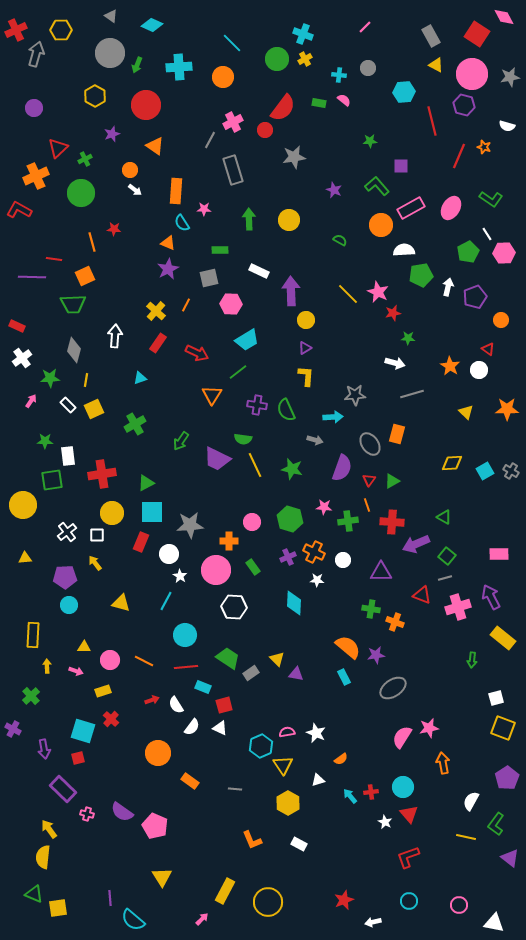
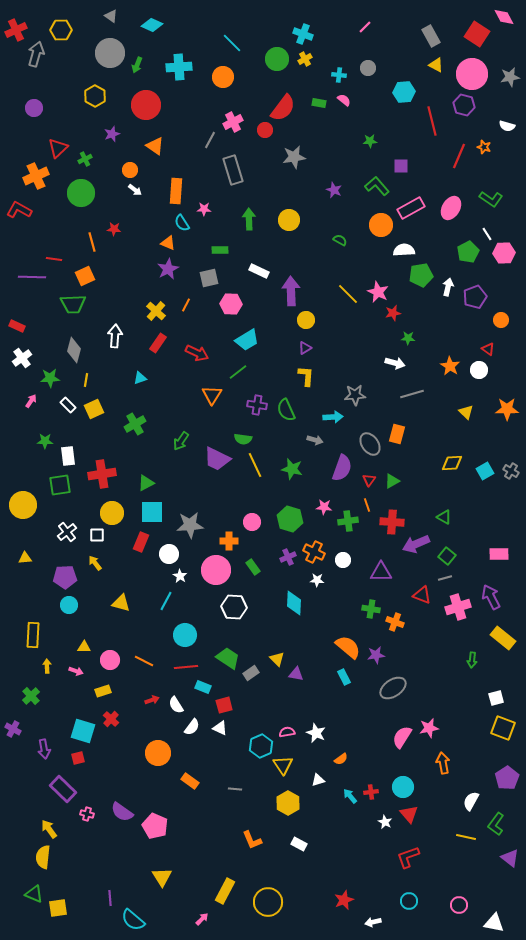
green square at (52, 480): moved 8 px right, 5 px down
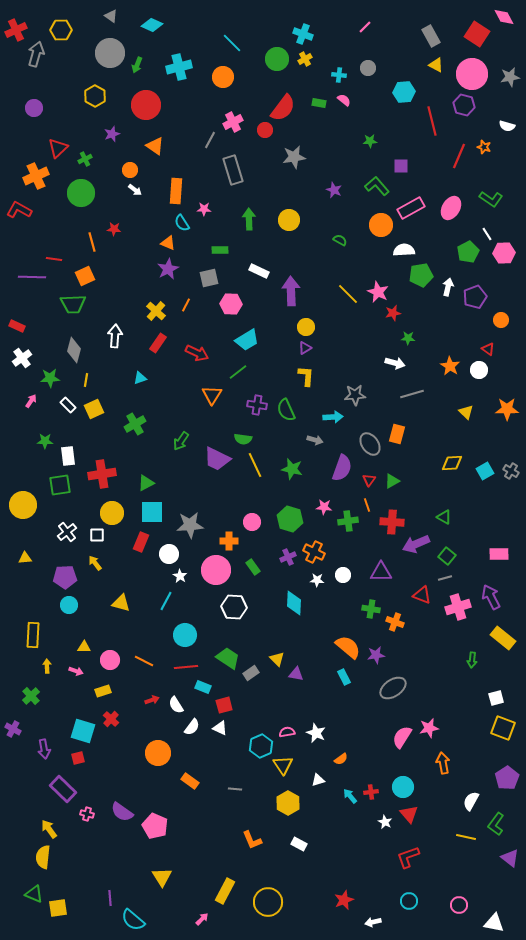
cyan cross at (179, 67): rotated 10 degrees counterclockwise
yellow circle at (306, 320): moved 7 px down
white circle at (343, 560): moved 15 px down
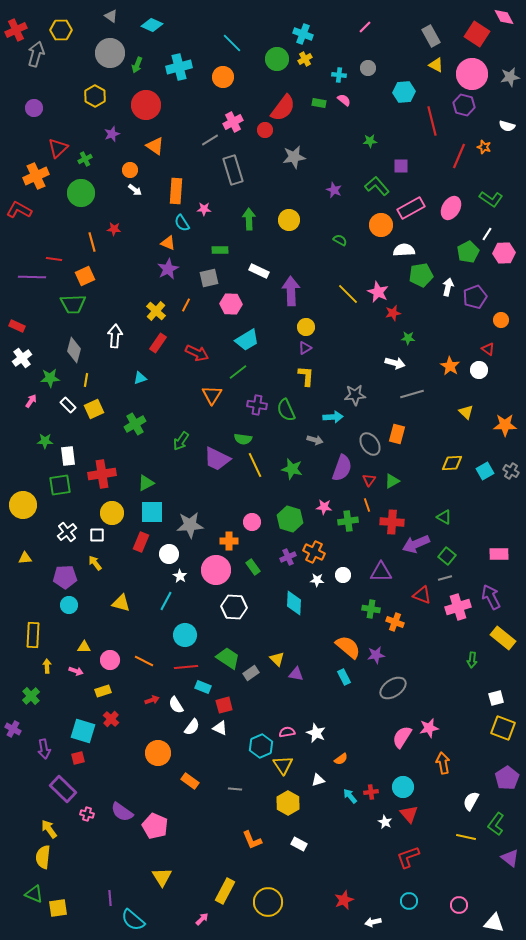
gray line at (210, 140): rotated 30 degrees clockwise
white line at (487, 234): rotated 64 degrees clockwise
orange star at (507, 409): moved 2 px left, 16 px down
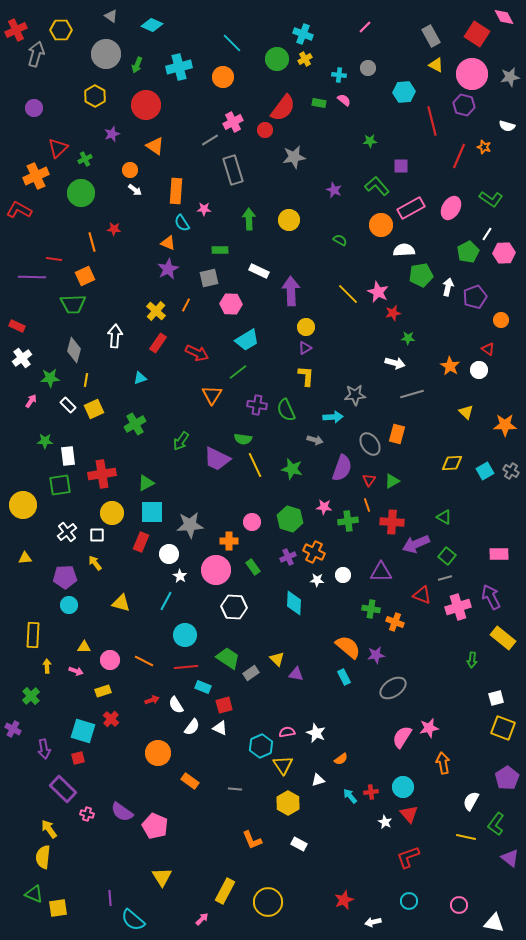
gray circle at (110, 53): moved 4 px left, 1 px down
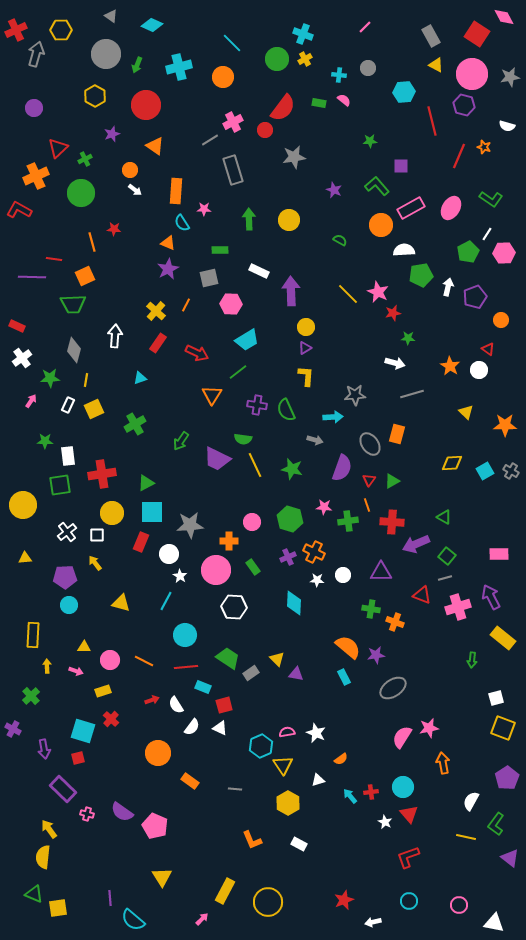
white rectangle at (68, 405): rotated 70 degrees clockwise
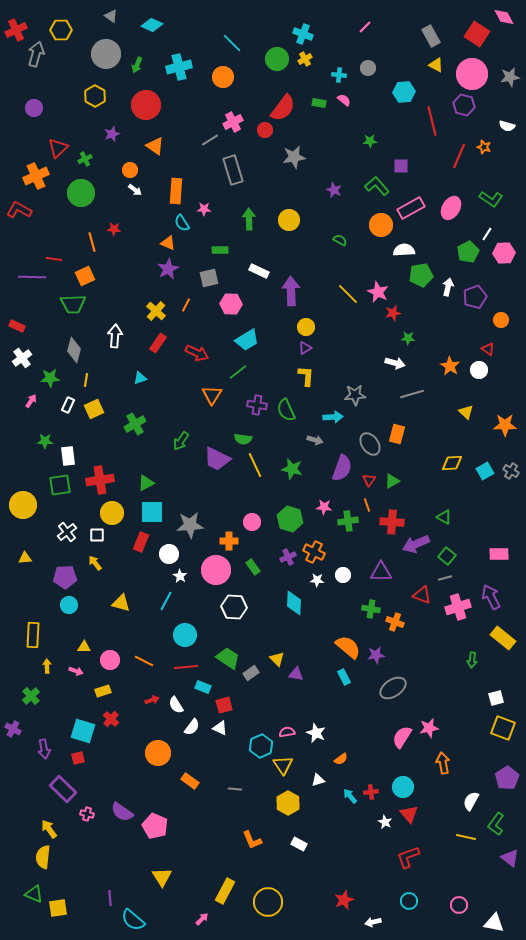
red cross at (102, 474): moved 2 px left, 6 px down
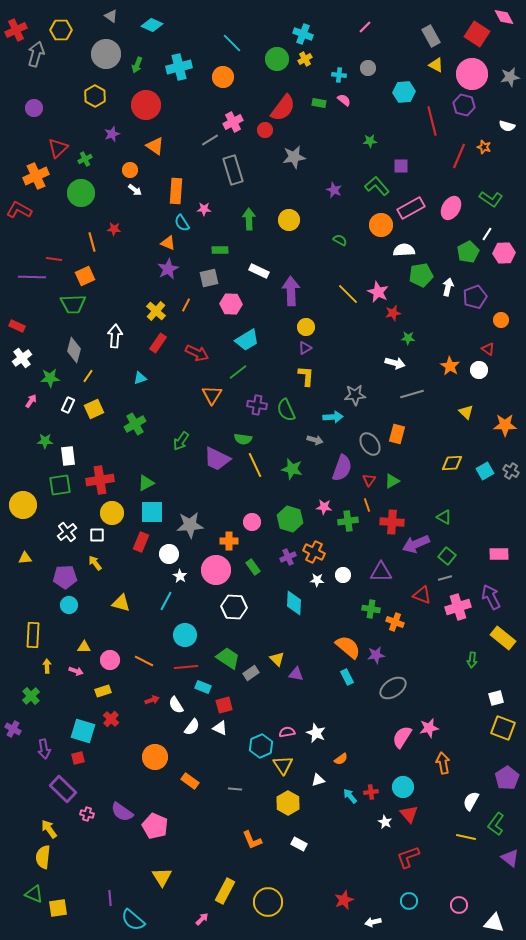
yellow line at (86, 380): moved 2 px right, 4 px up; rotated 24 degrees clockwise
cyan rectangle at (344, 677): moved 3 px right
orange circle at (158, 753): moved 3 px left, 4 px down
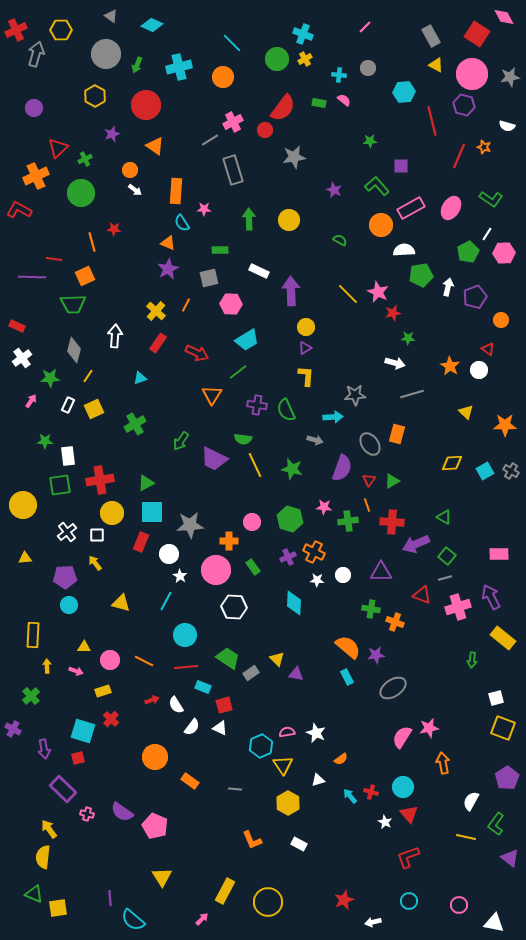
purple trapezoid at (217, 459): moved 3 px left
red cross at (371, 792): rotated 24 degrees clockwise
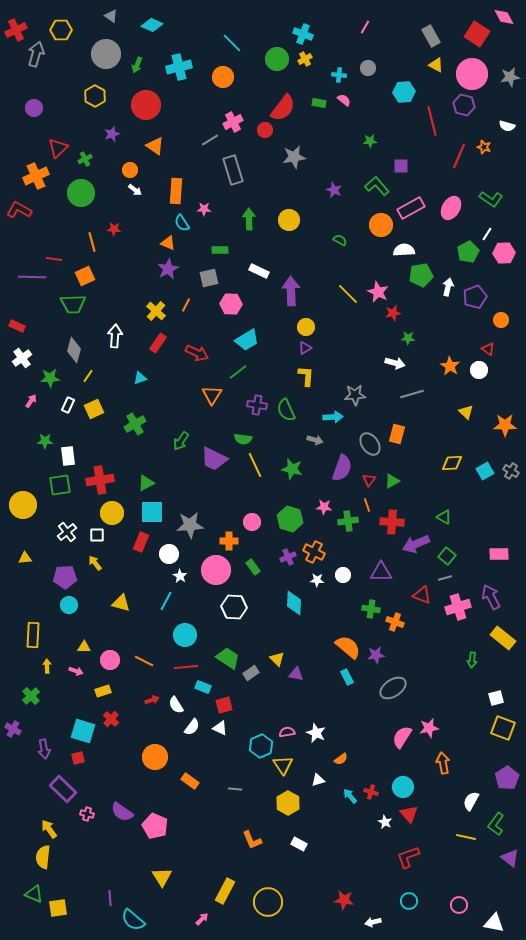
pink line at (365, 27): rotated 16 degrees counterclockwise
red star at (344, 900): rotated 30 degrees clockwise
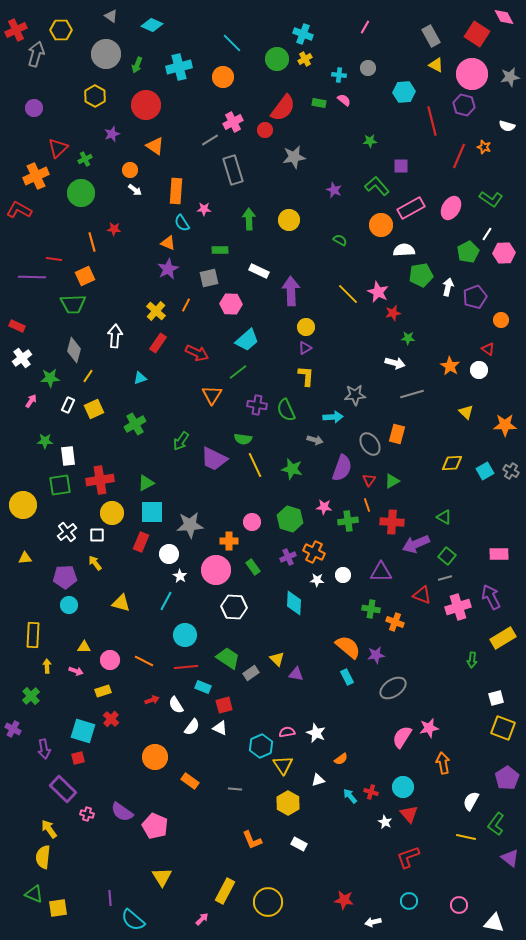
cyan trapezoid at (247, 340): rotated 10 degrees counterclockwise
yellow rectangle at (503, 638): rotated 70 degrees counterclockwise
